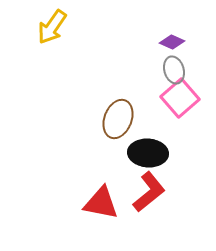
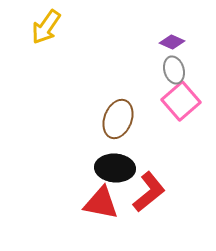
yellow arrow: moved 6 px left
pink square: moved 1 px right, 3 px down
black ellipse: moved 33 px left, 15 px down
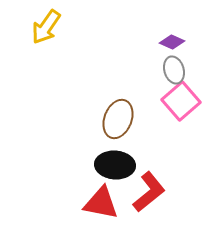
black ellipse: moved 3 px up
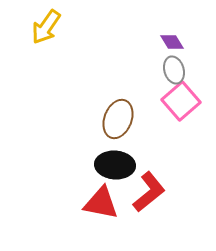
purple diamond: rotated 35 degrees clockwise
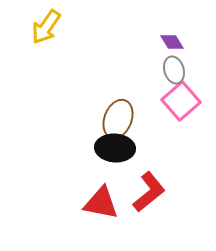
black ellipse: moved 17 px up
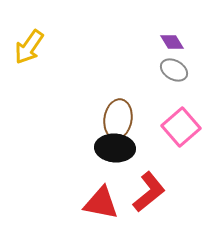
yellow arrow: moved 17 px left, 20 px down
gray ellipse: rotated 44 degrees counterclockwise
pink square: moved 26 px down
brown ellipse: rotated 12 degrees counterclockwise
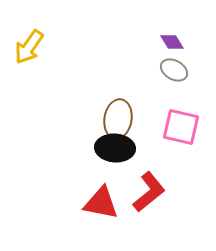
pink square: rotated 36 degrees counterclockwise
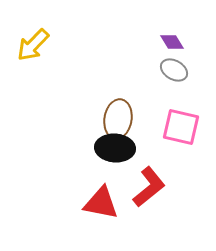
yellow arrow: moved 4 px right, 2 px up; rotated 9 degrees clockwise
red L-shape: moved 5 px up
